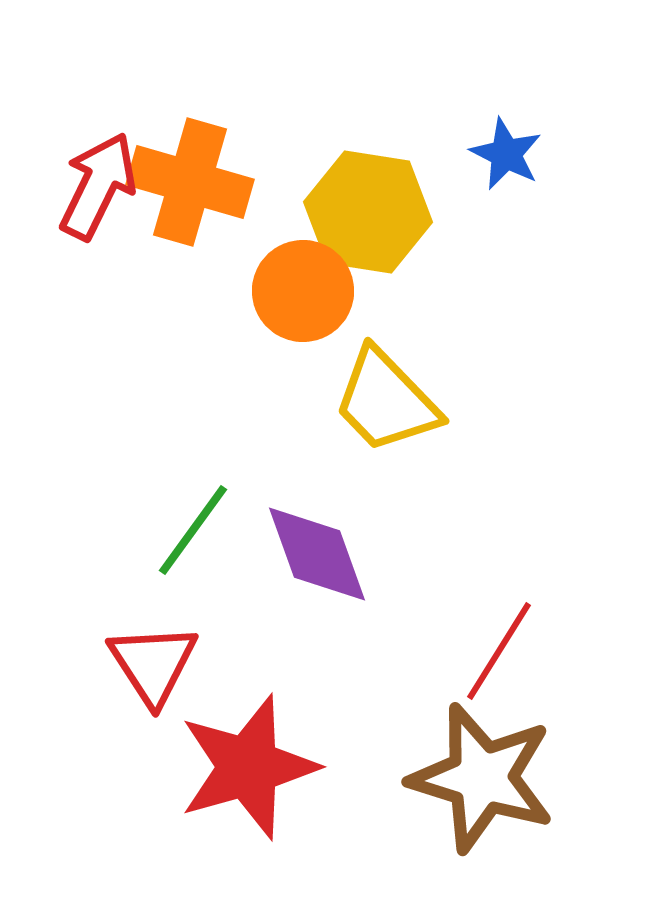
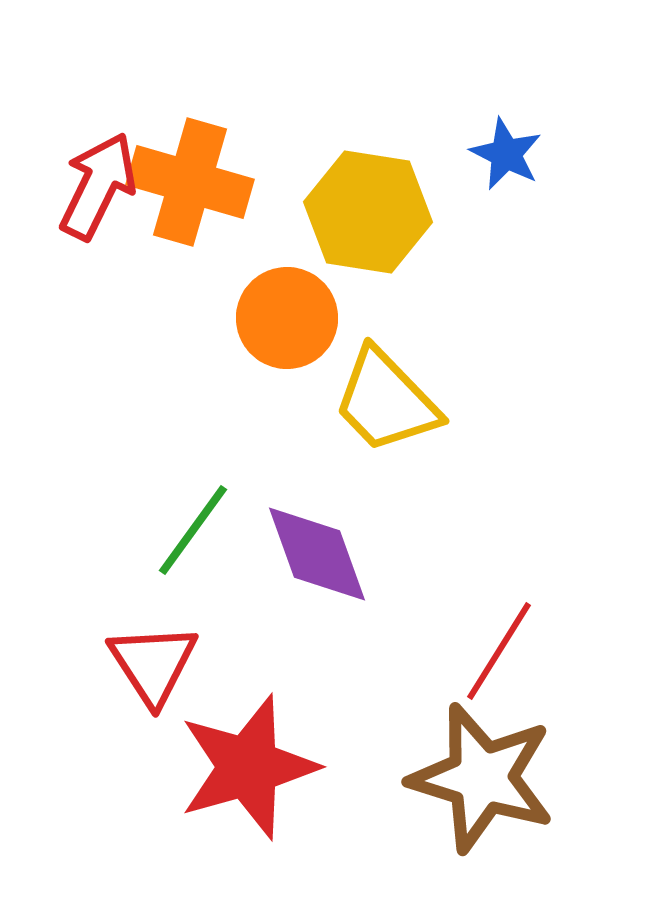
orange circle: moved 16 px left, 27 px down
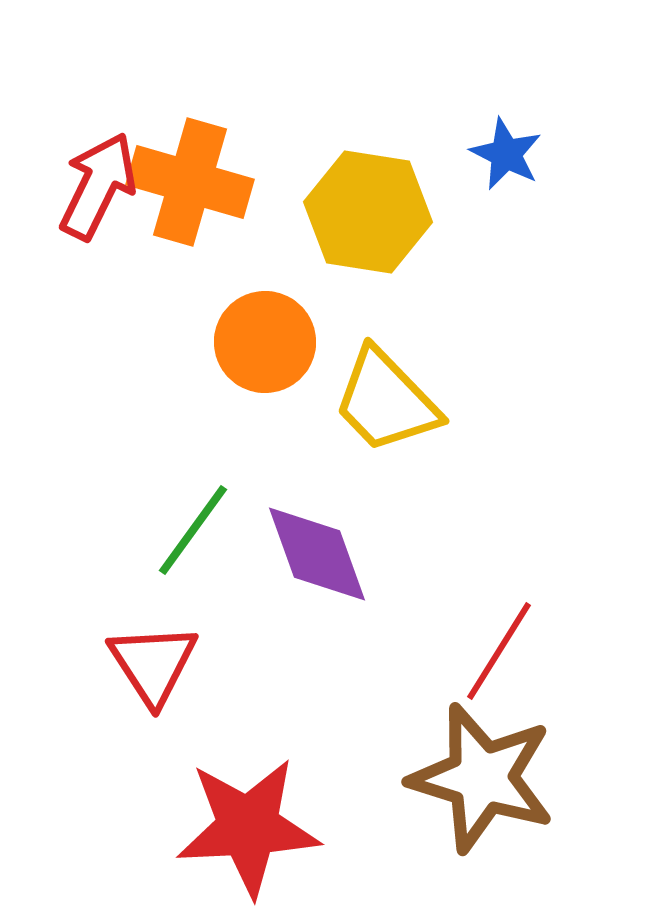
orange circle: moved 22 px left, 24 px down
red star: moved 60 px down; rotated 13 degrees clockwise
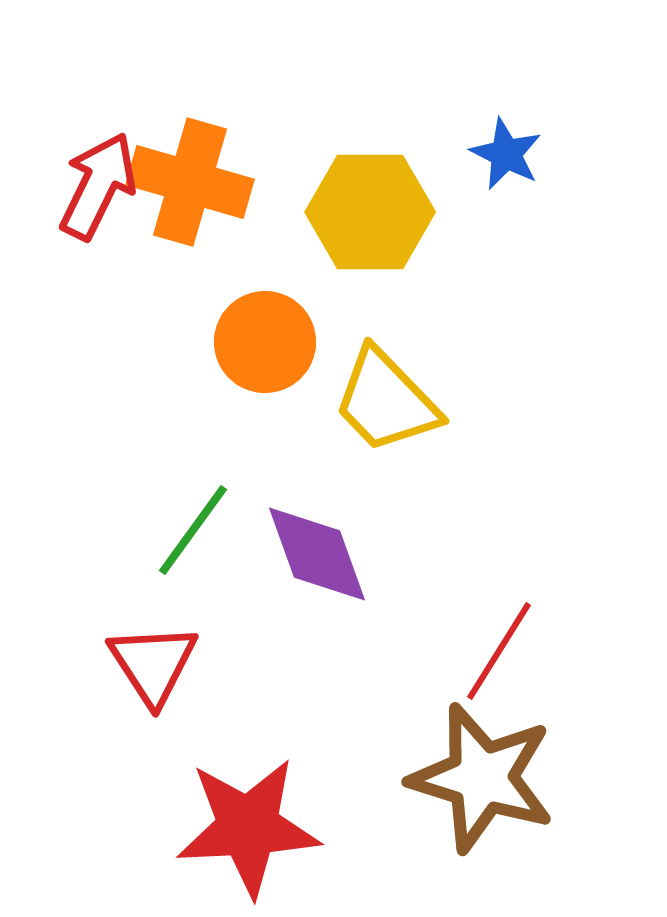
yellow hexagon: moved 2 px right; rotated 9 degrees counterclockwise
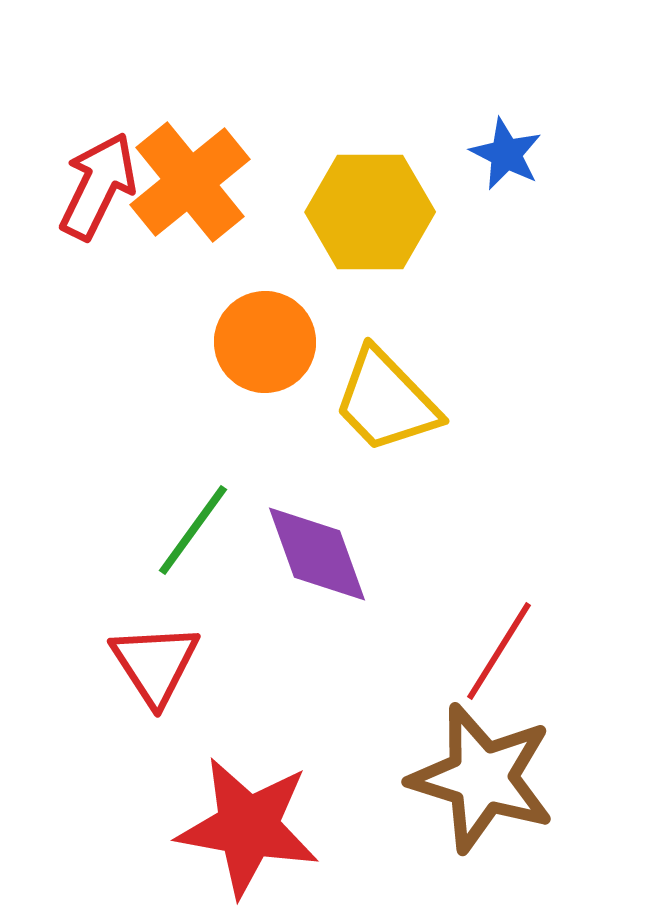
orange cross: rotated 35 degrees clockwise
red triangle: moved 2 px right
red star: rotated 13 degrees clockwise
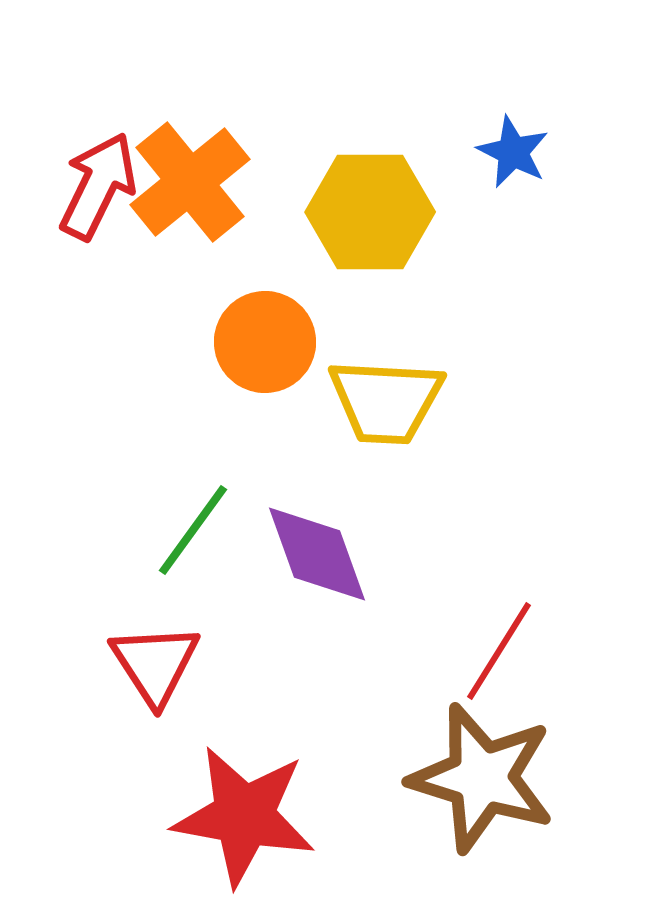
blue star: moved 7 px right, 2 px up
yellow trapezoid: rotated 43 degrees counterclockwise
red star: moved 4 px left, 11 px up
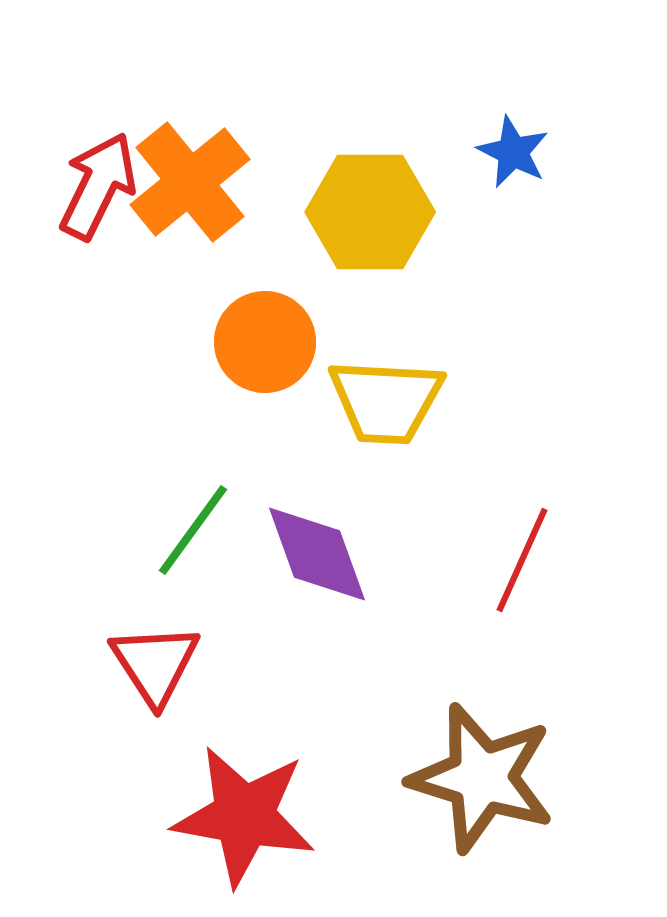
red line: moved 23 px right, 91 px up; rotated 8 degrees counterclockwise
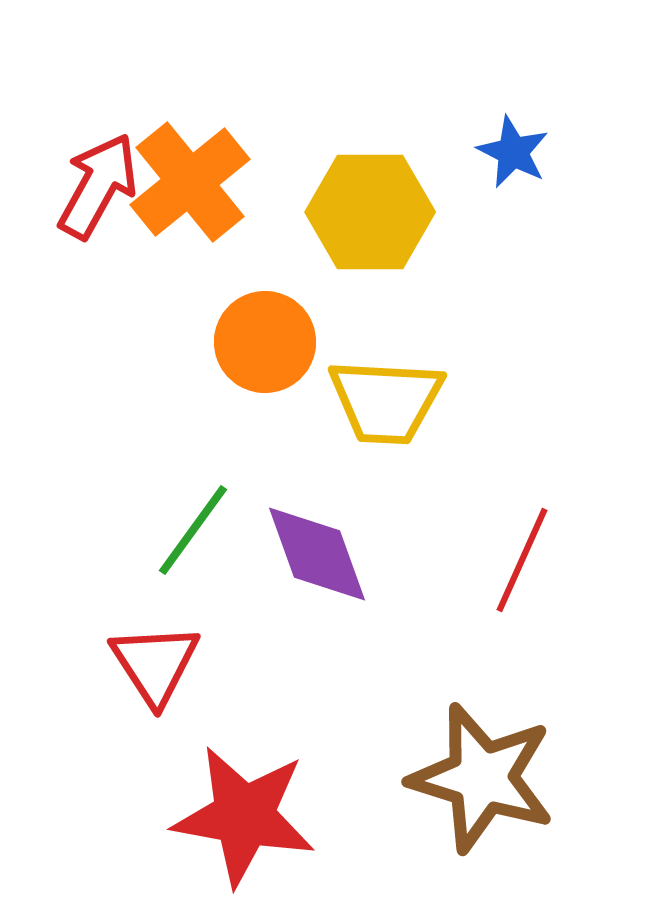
red arrow: rotated 3 degrees clockwise
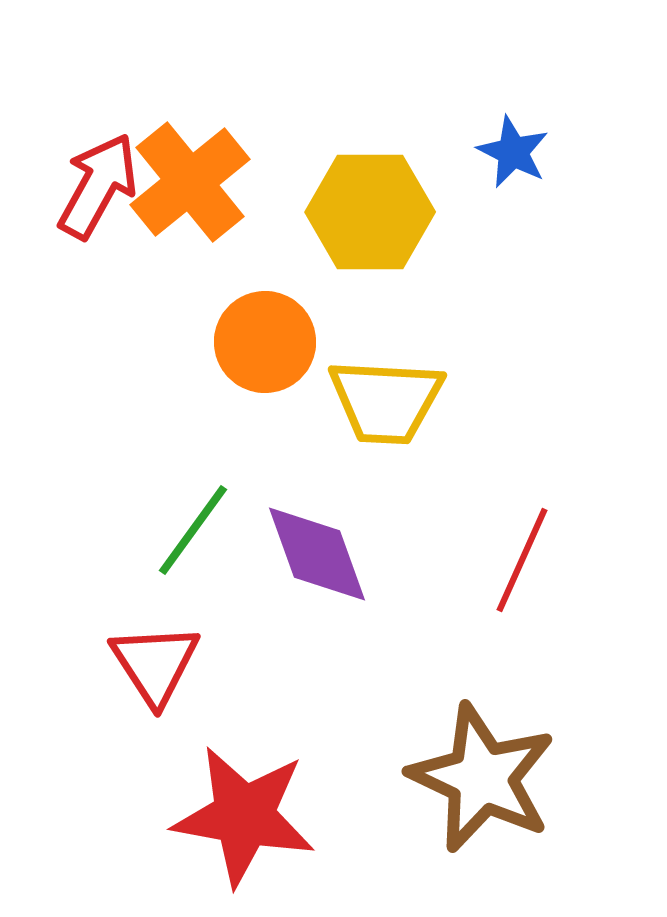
brown star: rotated 8 degrees clockwise
